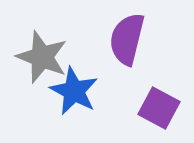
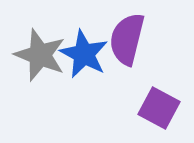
gray star: moved 2 px left, 2 px up
blue star: moved 10 px right, 37 px up
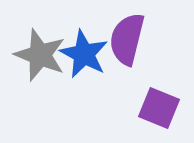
purple square: rotated 6 degrees counterclockwise
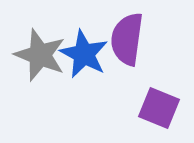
purple semicircle: rotated 6 degrees counterclockwise
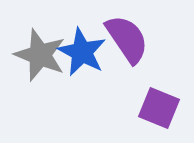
purple semicircle: rotated 138 degrees clockwise
blue star: moved 2 px left, 2 px up
